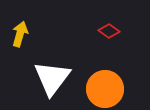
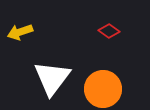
yellow arrow: moved 2 px up; rotated 125 degrees counterclockwise
orange circle: moved 2 px left
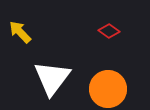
yellow arrow: rotated 65 degrees clockwise
orange circle: moved 5 px right
